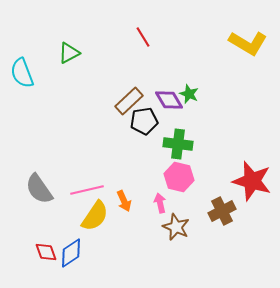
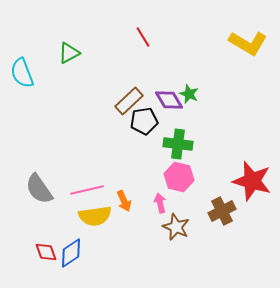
yellow semicircle: rotated 48 degrees clockwise
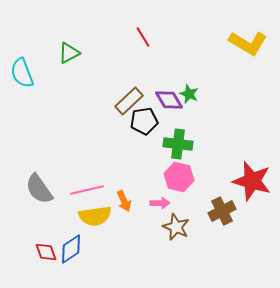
pink arrow: rotated 102 degrees clockwise
blue diamond: moved 4 px up
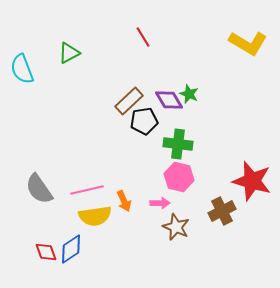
cyan semicircle: moved 4 px up
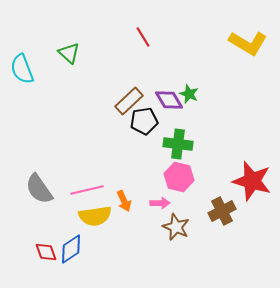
green triangle: rotated 50 degrees counterclockwise
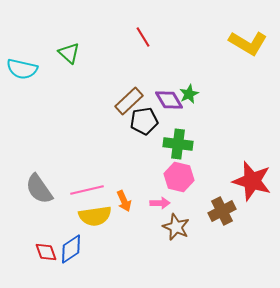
cyan semicircle: rotated 56 degrees counterclockwise
green star: rotated 24 degrees clockwise
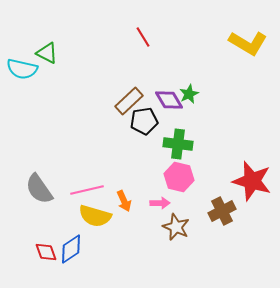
green triangle: moved 22 px left; rotated 15 degrees counterclockwise
yellow semicircle: rotated 24 degrees clockwise
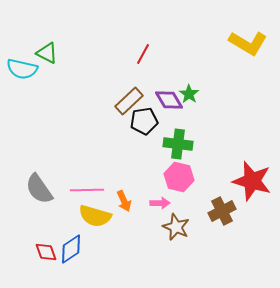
red line: moved 17 px down; rotated 60 degrees clockwise
green star: rotated 12 degrees counterclockwise
pink line: rotated 12 degrees clockwise
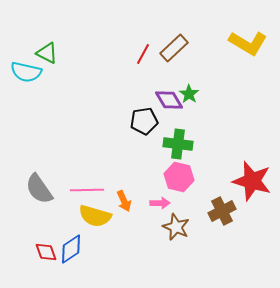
cyan semicircle: moved 4 px right, 3 px down
brown rectangle: moved 45 px right, 53 px up
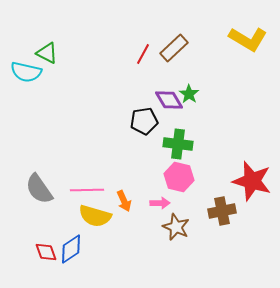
yellow L-shape: moved 4 px up
brown cross: rotated 16 degrees clockwise
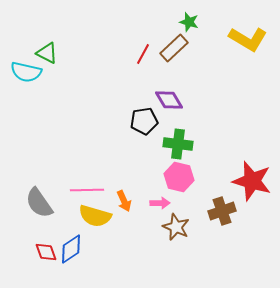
green star: moved 72 px up; rotated 18 degrees counterclockwise
gray semicircle: moved 14 px down
brown cross: rotated 8 degrees counterclockwise
